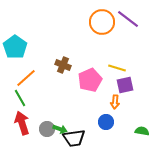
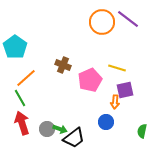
purple square: moved 5 px down
green semicircle: rotated 88 degrees counterclockwise
black trapezoid: rotated 30 degrees counterclockwise
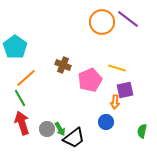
green arrow: rotated 40 degrees clockwise
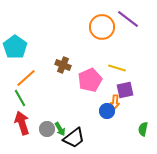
orange circle: moved 5 px down
blue circle: moved 1 px right, 11 px up
green semicircle: moved 1 px right, 2 px up
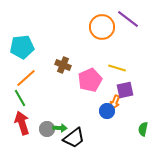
cyan pentagon: moved 7 px right; rotated 30 degrees clockwise
orange arrow: rotated 16 degrees clockwise
green arrow: moved 1 px up; rotated 56 degrees counterclockwise
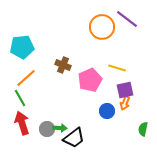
purple line: moved 1 px left
orange arrow: moved 10 px right, 1 px down
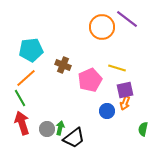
cyan pentagon: moved 9 px right, 3 px down
green arrow: rotated 80 degrees counterclockwise
